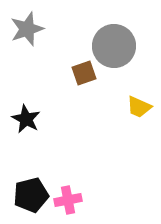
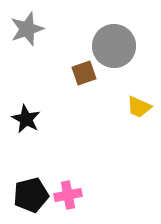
pink cross: moved 5 px up
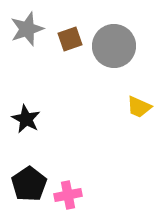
brown square: moved 14 px left, 34 px up
black pentagon: moved 2 px left, 11 px up; rotated 20 degrees counterclockwise
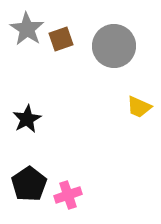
gray star: rotated 20 degrees counterclockwise
brown square: moved 9 px left
black star: moved 1 px right; rotated 16 degrees clockwise
pink cross: rotated 8 degrees counterclockwise
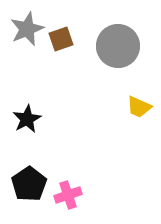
gray star: rotated 16 degrees clockwise
gray circle: moved 4 px right
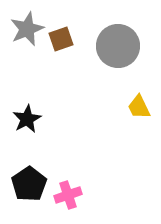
yellow trapezoid: rotated 40 degrees clockwise
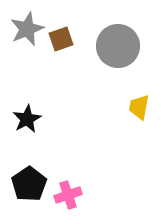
yellow trapezoid: rotated 36 degrees clockwise
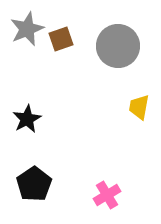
black pentagon: moved 5 px right
pink cross: moved 39 px right; rotated 12 degrees counterclockwise
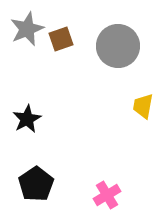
yellow trapezoid: moved 4 px right, 1 px up
black pentagon: moved 2 px right
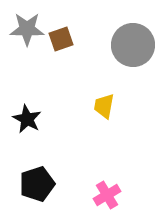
gray star: rotated 24 degrees clockwise
gray circle: moved 15 px right, 1 px up
yellow trapezoid: moved 39 px left
black star: rotated 16 degrees counterclockwise
black pentagon: moved 1 px right; rotated 16 degrees clockwise
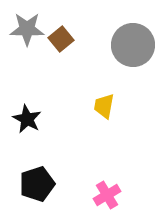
brown square: rotated 20 degrees counterclockwise
